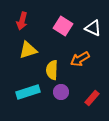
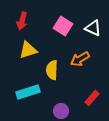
purple circle: moved 19 px down
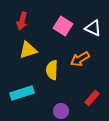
cyan rectangle: moved 6 px left, 1 px down
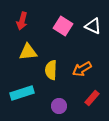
white triangle: moved 2 px up
yellow triangle: moved 2 px down; rotated 12 degrees clockwise
orange arrow: moved 2 px right, 10 px down
yellow semicircle: moved 1 px left
purple circle: moved 2 px left, 5 px up
